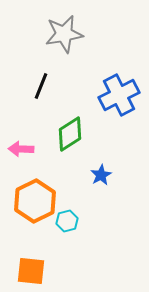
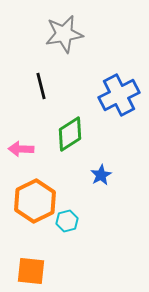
black line: rotated 36 degrees counterclockwise
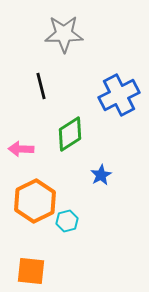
gray star: rotated 9 degrees clockwise
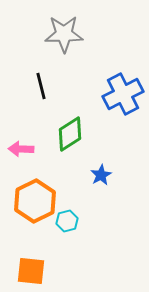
blue cross: moved 4 px right, 1 px up
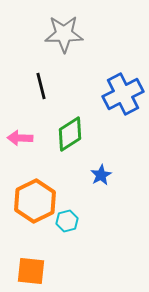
pink arrow: moved 1 px left, 11 px up
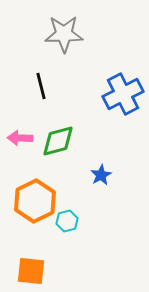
green diamond: moved 12 px left, 7 px down; rotated 18 degrees clockwise
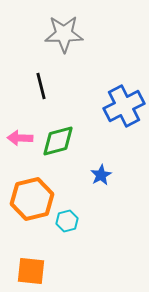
blue cross: moved 1 px right, 12 px down
orange hexagon: moved 3 px left, 2 px up; rotated 12 degrees clockwise
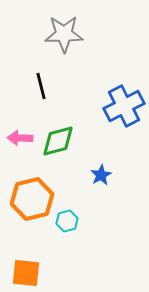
orange square: moved 5 px left, 2 px down
